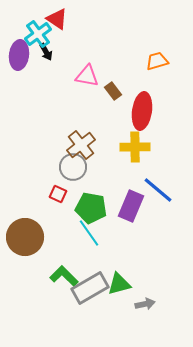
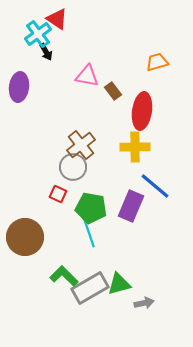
purple ellipse: moved 32 px down
orange trapezoid: moved 1 px down
blue line: moved 3 px left, 4 px up
cyan line: rotated 16 degrees clockwise
gray arrow: moved 1 px left, 1 px up
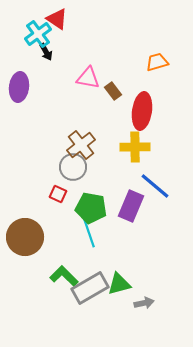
pink triangle: moved 1 px right, 2 px down
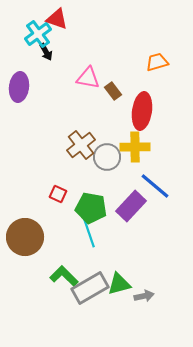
red triangle: rotated 15 degrees counterclockwise
gray circle: moved 34 px right, 10 px up
purple rectangle: rotated 20 degrees clockwise
gray arrow: moved 7 px up
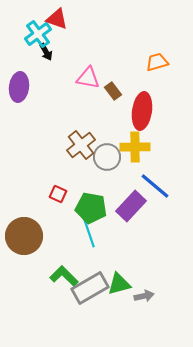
brown circle: moved 1 px left, 1 px up
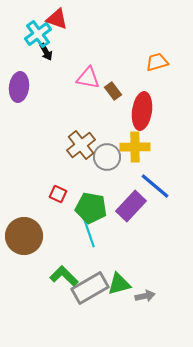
gray arrow: moved 1 px right
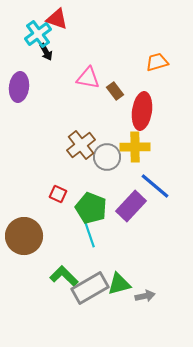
brown rectangle: moved 2 px right
green pentagon: rotated 12 degrees clockwise
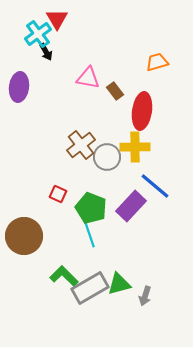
red triangle: rotated 40 degrees clockwise
gray arrow: rotated 120 degrees clockwise
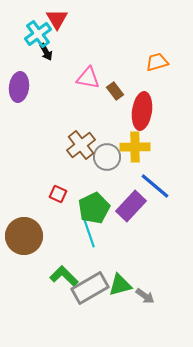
green pentagon: moved 3 px right; rotated 24 degrees clockwise
green triangle: moved 1 px right, 1 px down
gray arrow: rotated 72 degrees counterclockwise
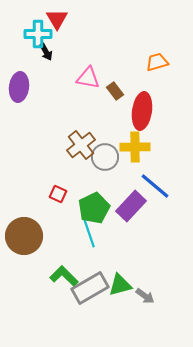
cyan cross: rotated 36 degrees clockwise
gray circle: moved 2 px left
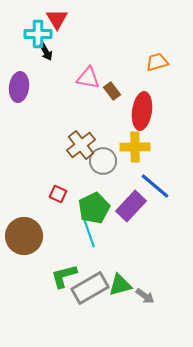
brown rectangle: moved 3 px left
gray circle: moved 2 px left, 4 px down
green L-shape: rotated 60 degrees counterclockwise
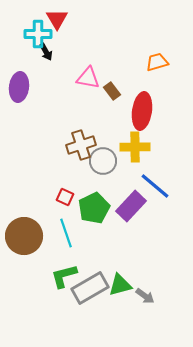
brown cross: rotated 20 degrees clockwise
red square: moved 7 px right, 3 px down
cyan line: moved 23 px left
